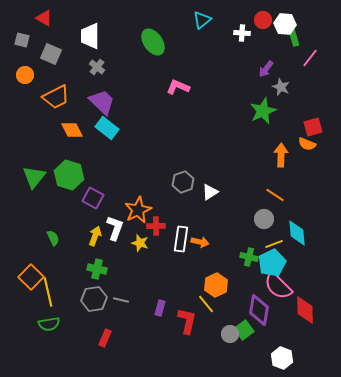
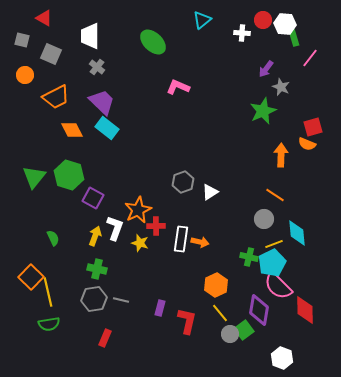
green ellipse at (153, 42): rotated 12 degrees counterclockwise
yellow line at (206, 304): moved 14 px right, 9 px down
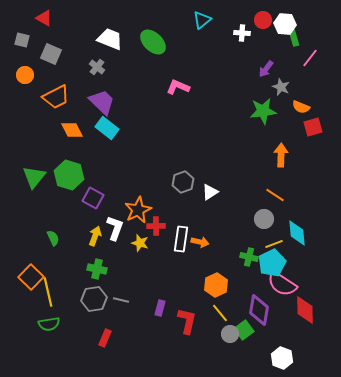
white trapezoid at (90, 36): moved 20 px right, 3 px down; rotated 112 degrees clockwise
green star at (263, 111): rotated 16 degrees clockwise
orange semicircle at (307, 144): moved 6 px left, 37 px up
pink semicircle at (278, 286): moved 4 px right, 2 px up; rotated 12 degrees counterclockwise
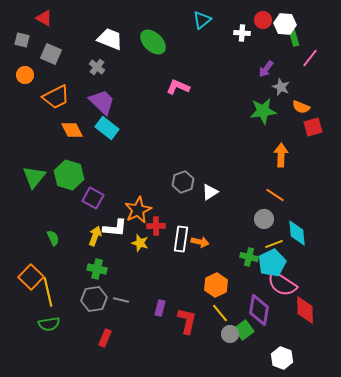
white L-shape at (115, 228): rotated 75 degrees clockwise
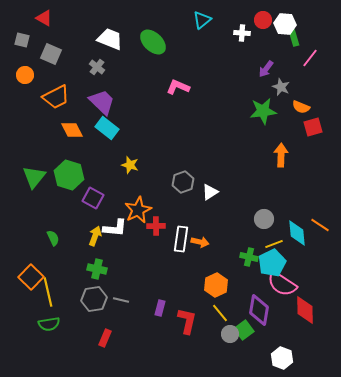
orange line at (275, 195): moved 45 px right, 30 px down
yellow star at (140, 243): moved 10 px left, 78 px up
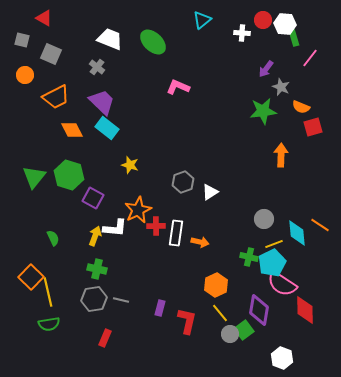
white rectangle at (181, 239): moved 5 px left, 6 px up
